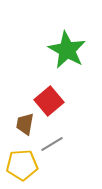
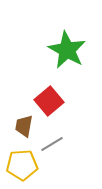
brown trapezoid: moved 1 px left, 2 px down
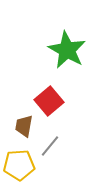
gray line: moved 2 px left, 2 px down; rotated 20 degrees counterclockwise
yellow pentagon: moved 3 px left
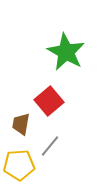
green star: moved 1 px left, 2 px down
brown trapezoid: moved 3 px left, 2 px up
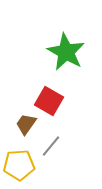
red square: rotated 20 degrees counterclockwise
brown trapezoid: moved 5 px right; rotated 25 degrees clockwise
gray line: moved 1 px right
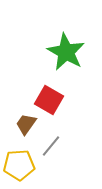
red square: moved 1 px up
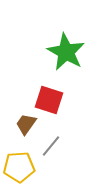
red square: rotated 12 degrees counterclockwise
yellow pentagon: moved 2 px down
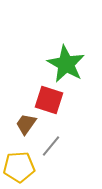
green star: moved 12 px down
